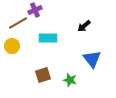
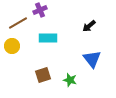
purple cross: moved 5 px right
black arrow: moved 5 px right
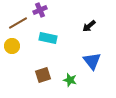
cyan rectangle: rotated 12 degrees clockwise
blue triangle: moved 2 px down
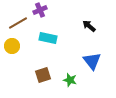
black arrow: rotated 80 degrees clockwise
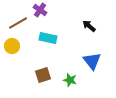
purple cross: rotated 32 degrees counterclockwise
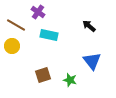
purple cross: moved 2 px left, 2 px down
brown line: moved 2 px left, 2 px down; rotated 60 degrees clockwise
cyan rectangle: moved 1 px right, 3 px up
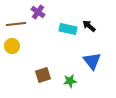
brown line: moved 1 px up; rotated 36 degrees counterclockwise
cyan rectangle: moved 19 px right, 6 px up
green star: moved 1 px down; rotated 24 degrees counterclockwise
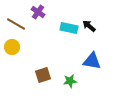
brown line: rotated 36 degrees clockwise
cyan rectangle: moved 1 px right, 1 px up
yellow circle: moved 1 px down
blue triangle: rotated 42 degrees counterclockwise
